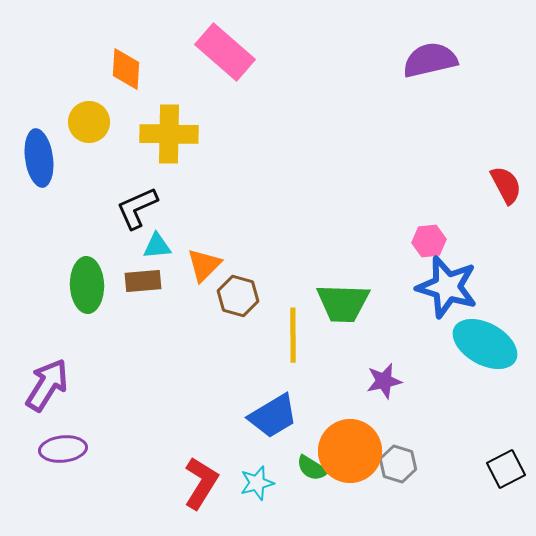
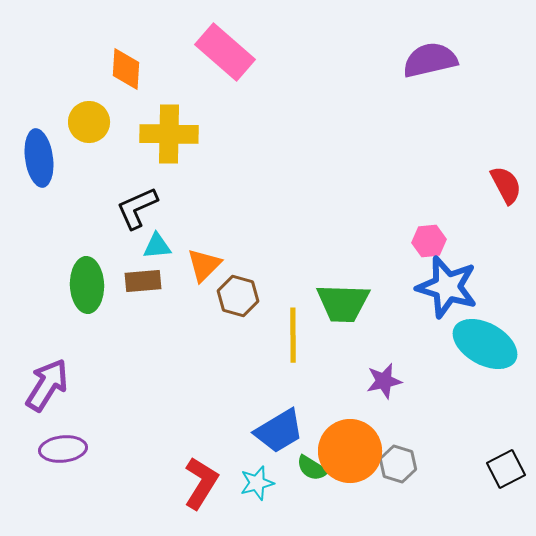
blue trapezoid: moved 6 px right, 15 px down
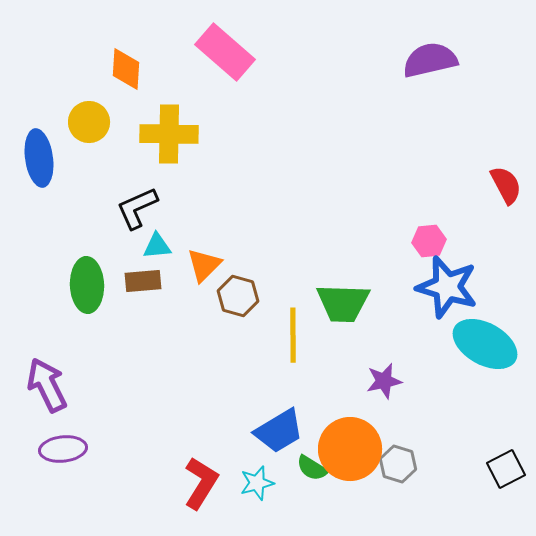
purple arrow: rotated 58 degrees counterclockwise
orange circle: moved 2 px up
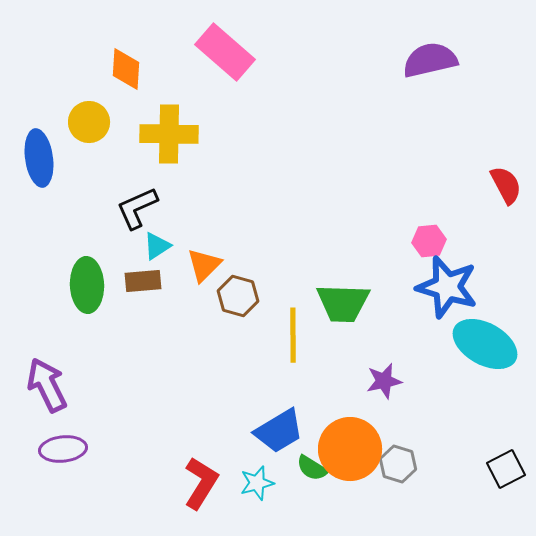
cyan triangle: rotated 28 degrees counterclockwise
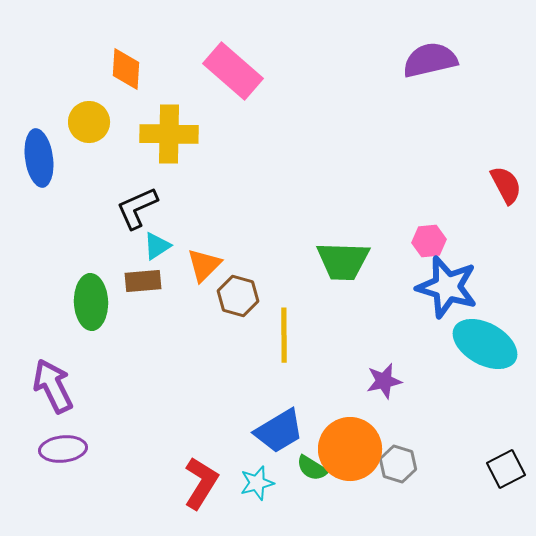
pink rectangle: moved 8 px right, 19 px down
green ellipse: moved 4 px right, 17 px down
green trapezoid: moved 42 px up
yellow line: moved 9 px left
purple arrow: moved 6 px right, 1 px down
